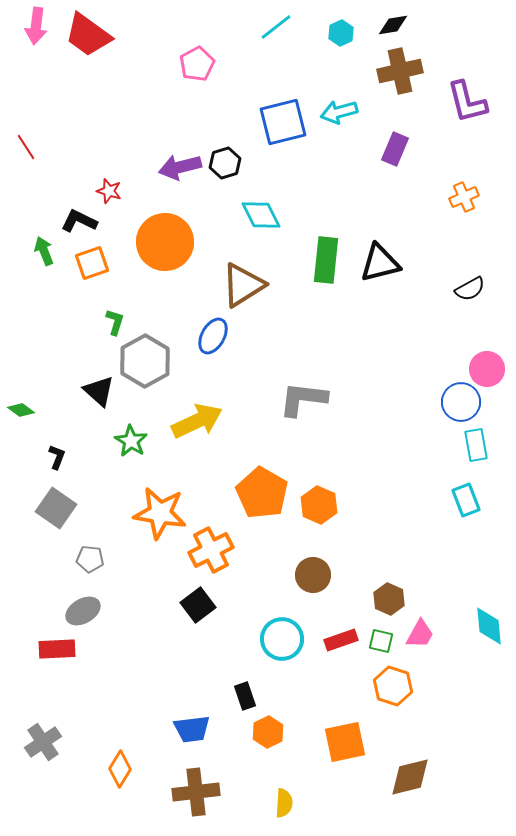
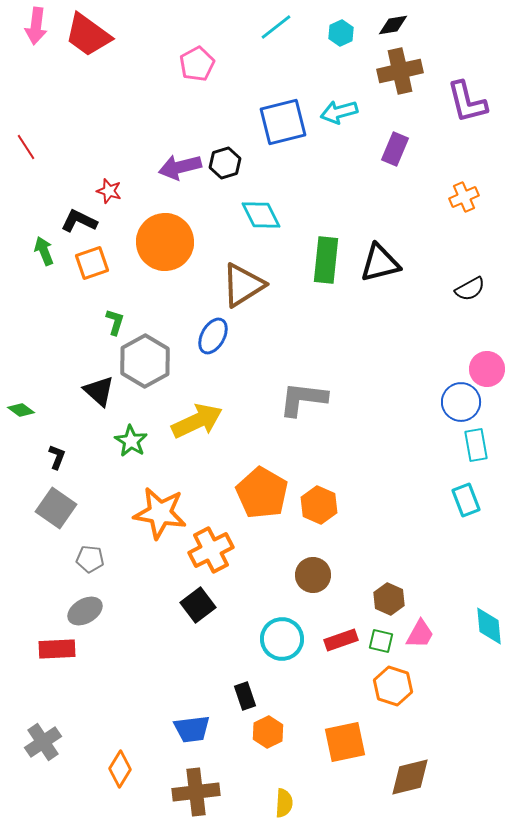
gray ellipse at (83, 611): moved 2 px right
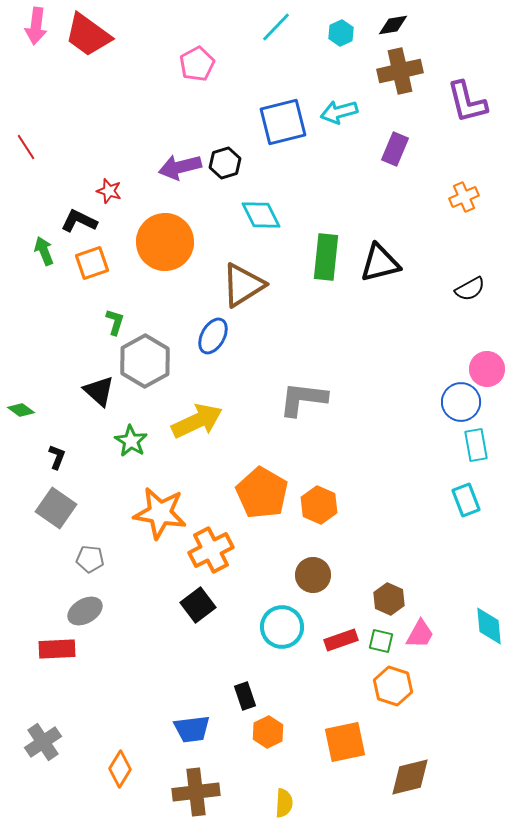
cyan line at (276, 27): rotated 8 degrees counterclockwise
green rectangle at (326, 260): moved 3 px up
cyan circle at (282, 639): moved 12 px up
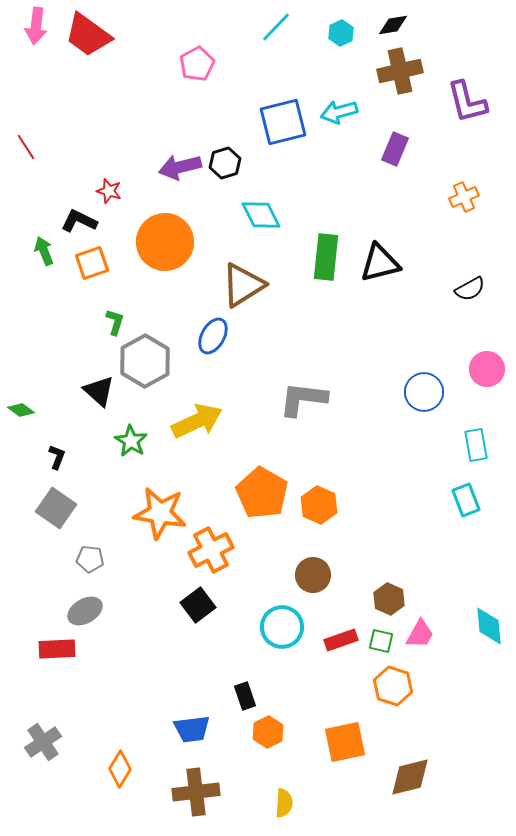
blue circle at (461, 402): moved 37 px left, 10 px up
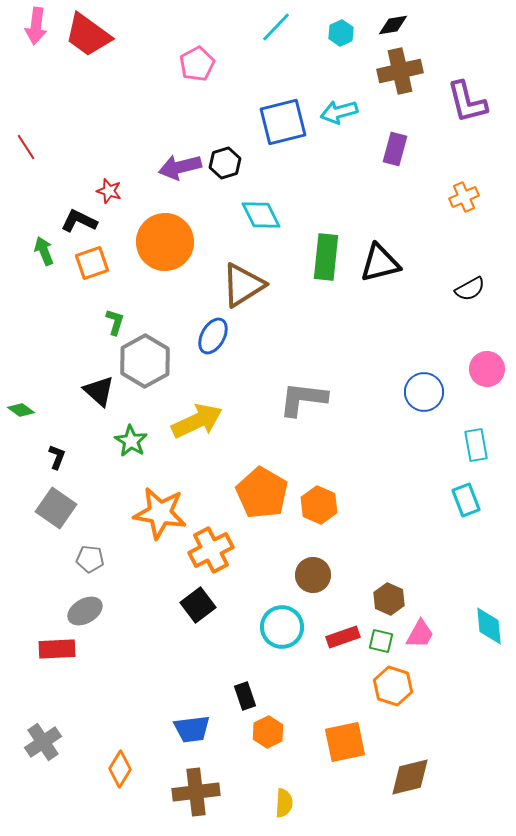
purple rectangle at (395, 149): rotated 8 degrees counterclockwise
red rectangle at (341, 640): moved 2 px right, 3 px up
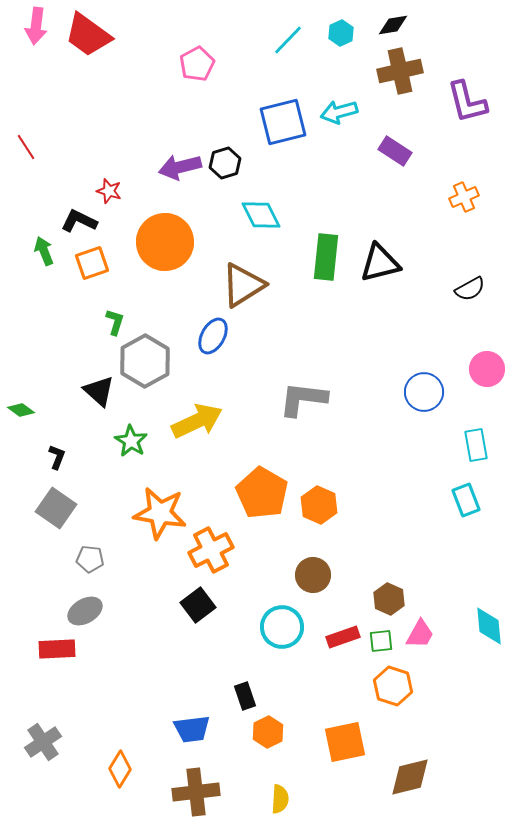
cyan line at (276, 27): moved 12 px right, 13 px down
purple rectangle at (395, 149): moved 2 px down; rotated 72 degrees counterclockwise
green square at (381, 641): rotated 20 degrees counterclockwise
yellow semicircle at (284, 803): moved 4 px left, 4 px up
